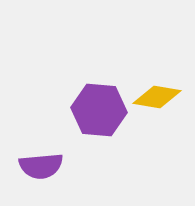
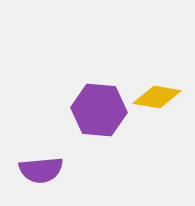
purple semicircle: moved 4 px down
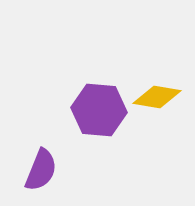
purple semicircle: rotated 63 degrees counterclockwise
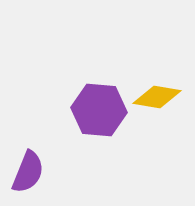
purple semicircle: moved 13 px left, 2 px down
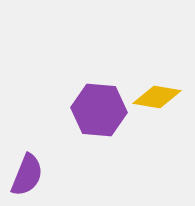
purple semicircle: moved 1 px left, 3 px down
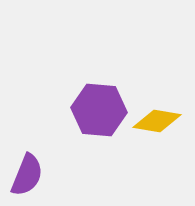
yellow diamond: moved 24 px down
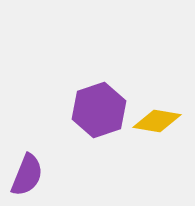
purple hexagon: rotated 24 degrees counterclockwise
